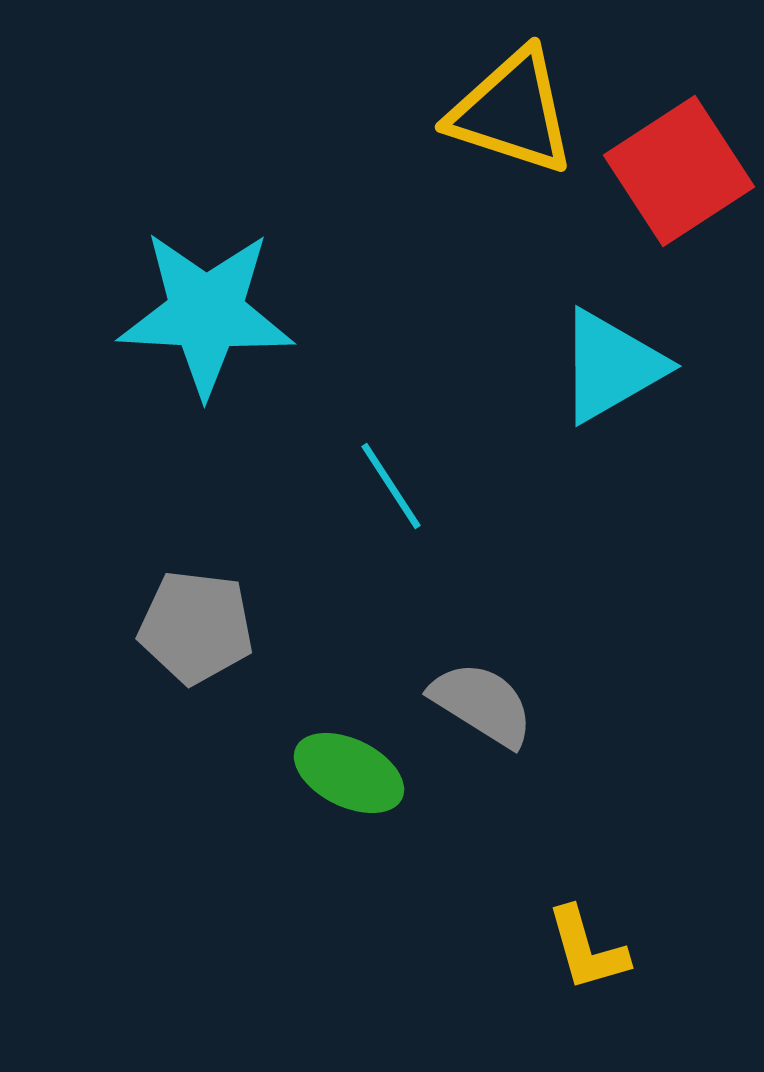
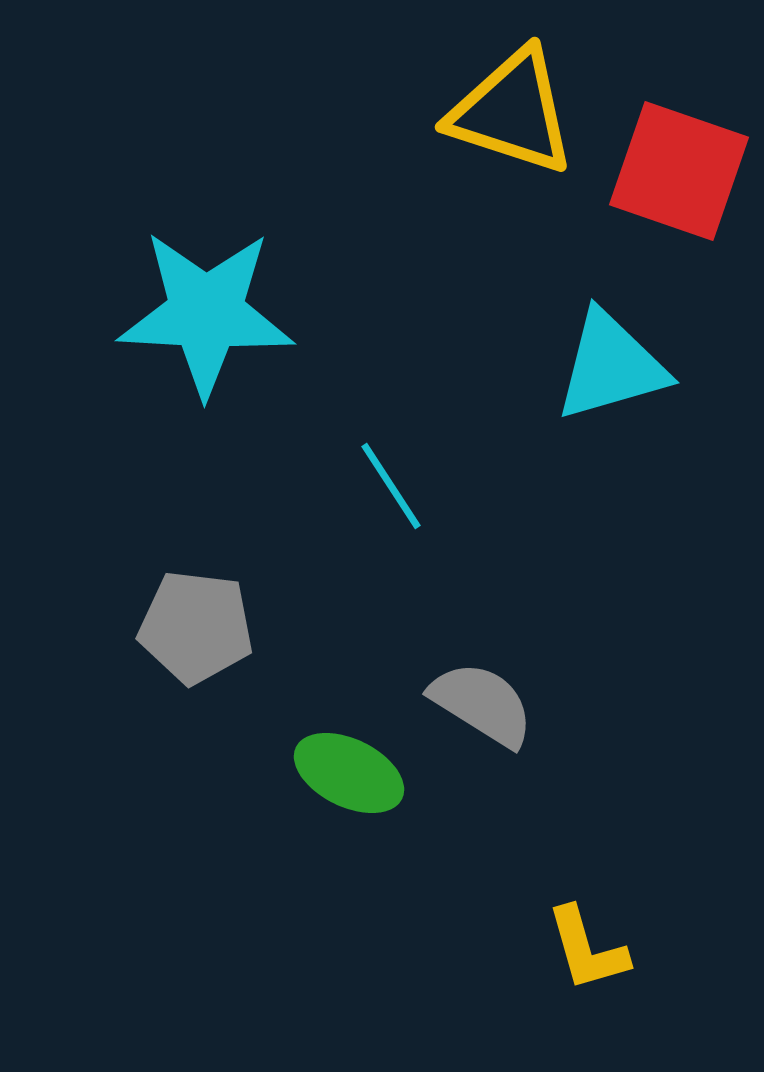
red square: rotated 38 degrees counterclockwise
cyan triangle: rotated 14 degrees clockwise
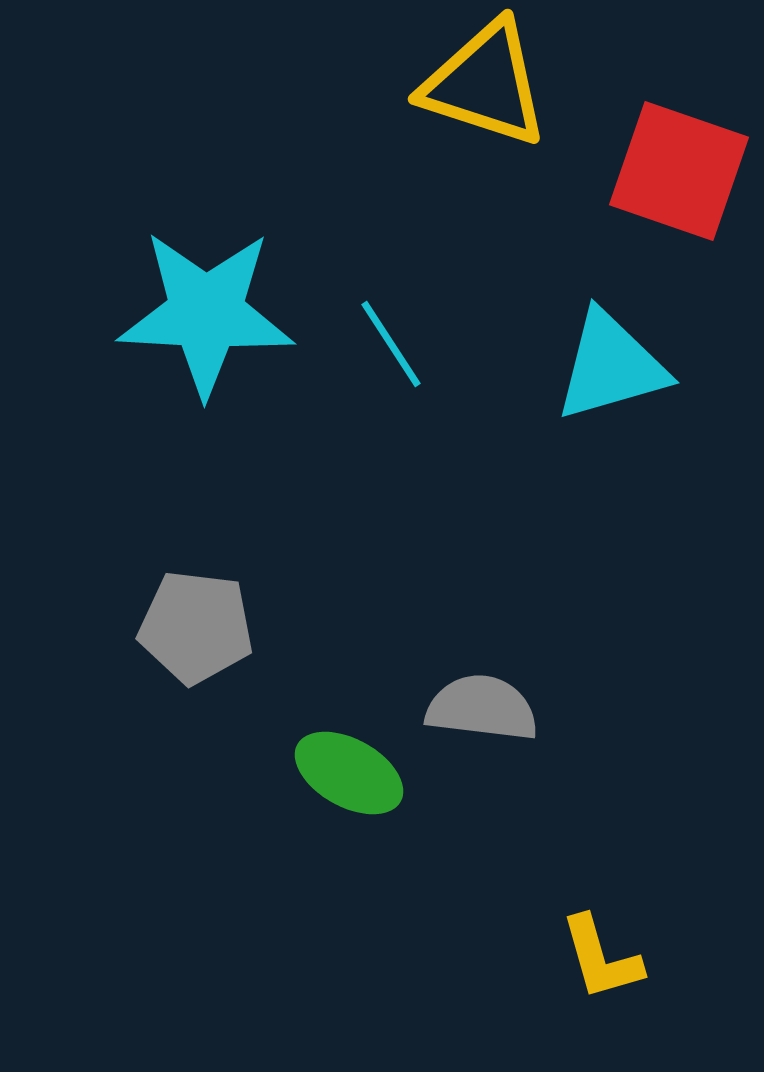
yellow triangle: moved 27 px left, 28 px up
cyan line: moved 142 px up
gray semicircle: moved 4 px down; rotated 25 degrees counterclockwise
green ellipse: rotated 3 degrees clockwise
yellow L-shape: moved 14 px right, 9 px down
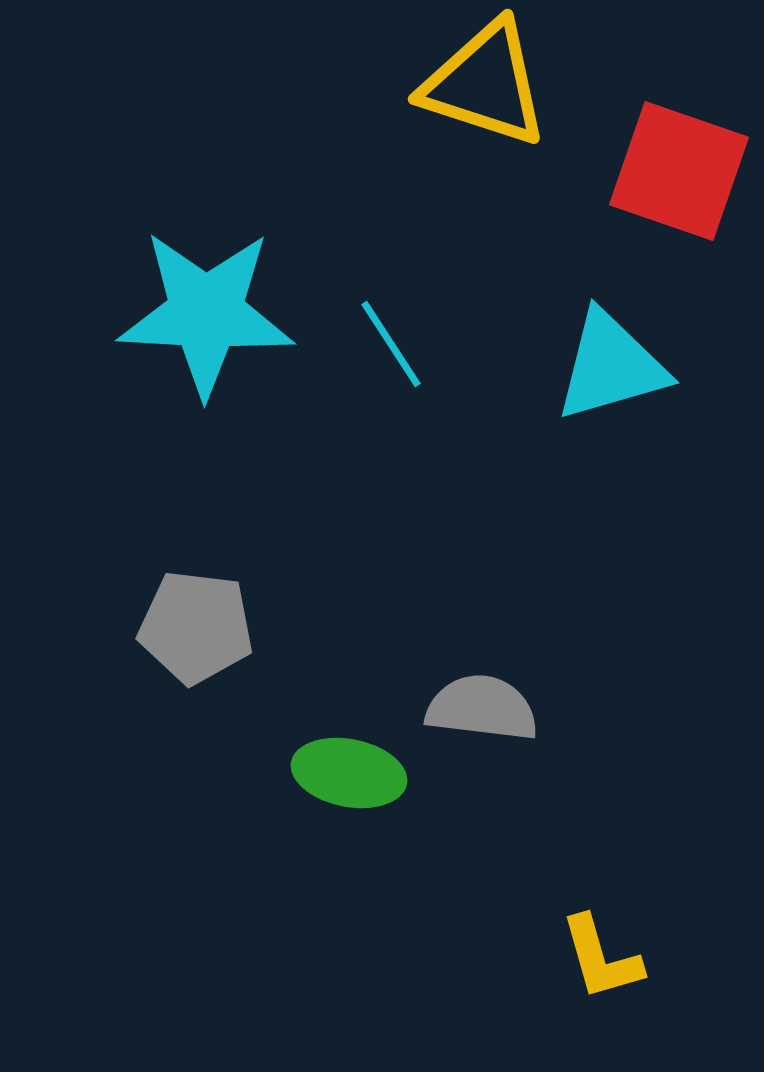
green ellipse: rotated 18 degrees counterclockwise
